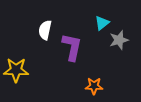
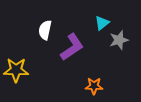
purple L-shape: rotated 44 degrees clockwise
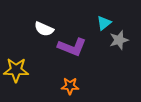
cyan triangle: moved 2 px right
white semicircle: moved 1 px left, 1 px up; rotated 78 degrees counterclockwise
purple L-shape: rotated 56 degrees clockwise
orange star: moved 24 px left
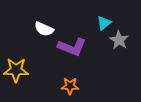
gray star: rotated 24 degrees counterclockwise
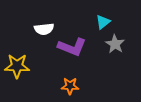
cyan triangle: moved 1 px left, 1 px up
white semicircle: rotated 30 degrees counterclockwise
gray star: moved 4 px left, 4 px down
yellow star: moved 1 px right, 4 px up
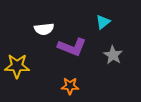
gray star: moved 2 px left, 11 px down
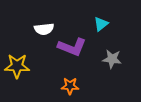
cyan triangle: moved 2 px left, 2 px down
gray star: moved 1 px left, 4 px down; rotated 24 degrees counterclockwise
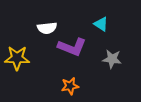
cyan triangle: rotated 49 degrees counterclockwise
white semicircle: moved 3 px right, 1 px up
yellow star: moved 8 px up
orange star: rotated 12 degrees counterclockwise
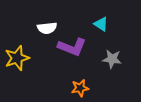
yellow star: rotated 20 degrees counterclockwise
orange star: moved 10 px right, 2 px down
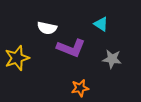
white semicircle: rotated 18 degrees clockwise
purple L-shape: moved 1 px left, 1 px down
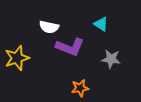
white semicircle: moved 2 px right, 1 px up
purple L-shape: moved 1 px left, 1 px up
gray star: moved 1 px left
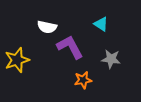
white semicircle: moved 2 px left
purple L-shape: rotated 140 degrees counterclockwise
yellow star: moved 2 px down
orange star: moved 3 px right, 8 px up
